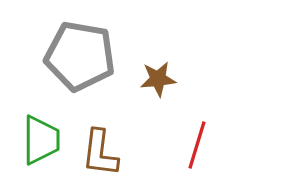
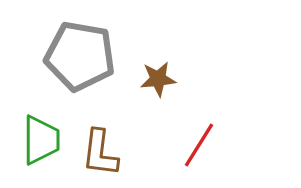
red line: moved 2 px right; rotated 15 degrees clockwise
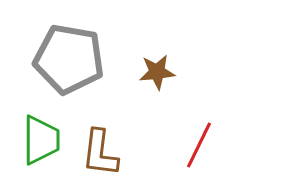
gray pentagon: moved 11 px left, 3 px down
brown star: moved 1 px left, 7 px up
red line: rotated 6 degrees counterclockwise
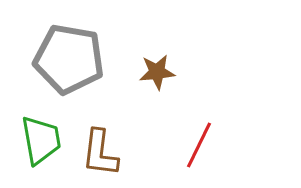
green trapezoid: rotated 10 degrees counterclockwise
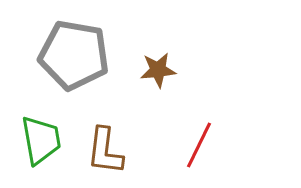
gray pentagon: moved 5 px right, 4 px up
brown star: moved 1 px right, 2 px up
brown L-shape: moved 5 px right, 2 px up
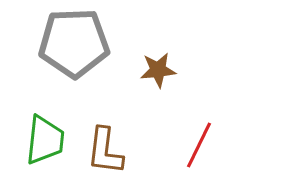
gray pentagon: moved 12 px up; rotated 12 degrees counterclockwise
green trapezoid: moved 4 px right; rotated 16 degrees clockwise
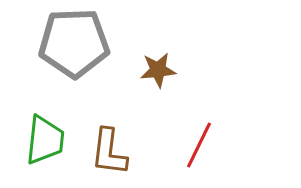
brown L-shape: moved 4 px right, 1 px down
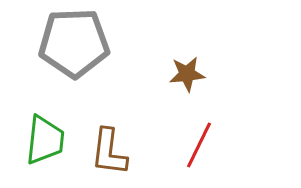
brown star: moved 29 px right, 4 px down
